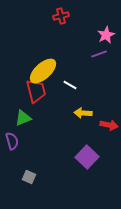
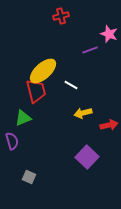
pink star: moved 3 px right, 1 px up; rotated 24 degrees counterclockwise
purple line: moved 9 px left, 4 px up
white line: moved 1 px right
yellow arrow: rotated 18 degrees counterclockwise
red arrow: rotated 24 degrees counterclockwise
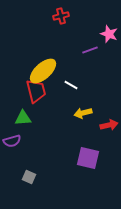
green triangle: rotated 18 degrees clockwise
purple semicircle: rotated 90 degrees clockwise
purple square: moved 1 px right, 1 px down; rotated 30 degrees counterclockwise
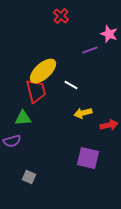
red cross: rotated 35 degrees counterclockwise
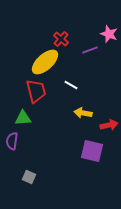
red cross: moved 23 px down
yellow ellipse: moved 2 px right, 9 px up
yellow arrow: rotated 24 degrees clockwise
purple semicircle: rotated 114 degrees clockwise
purple square: moved 4 px right, 7 px up
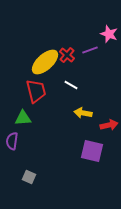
red cross: moved 6 px right, 16 px down
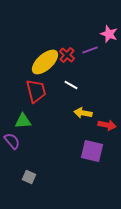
green triangle: moved 3 px down
red arrow: moved 2 px left; rotated 24 degrees clockwise
purple semicircle: rotated 132 degrees clockwise
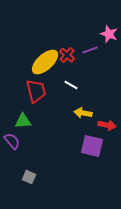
purple square: moved 5 px up
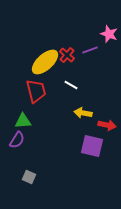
purple semicircle: moved 5 px right, 1 px up; rotated 72 degrees clockwise
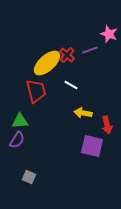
yellow ellipse: moved 2 px right, 1 px down
green triangle: moved 3 px left
red arrow: rotated 66 degrees clockwise
